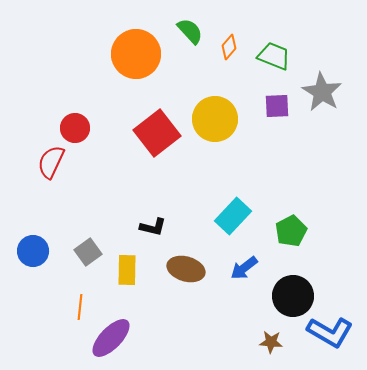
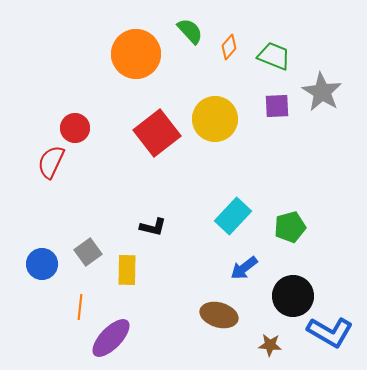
green pentagon: moved 1 px left, 4 px up; rotated 12 degrees clockwise
blue circle: moved 9 px right, 13 px down
brown ellipse: moved 33 px right, 46 px down
brown star: moved 1 px left, 3 px down
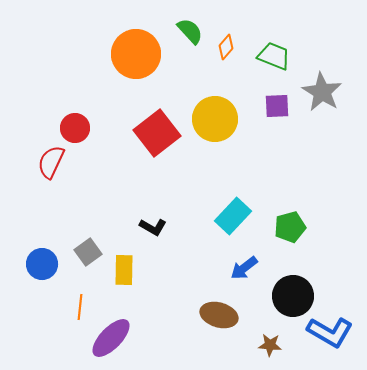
orange diamond: moved 3 px left
black L-shape: rotated 16 degrees clockwise
yellow rectangle: moved 3 px left
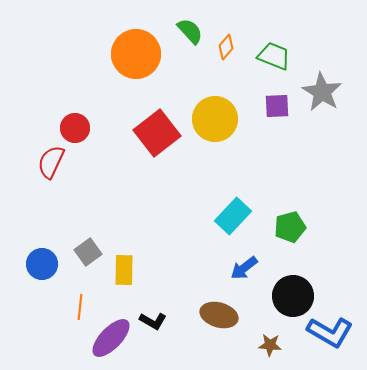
black L-shape: moved 94 px down
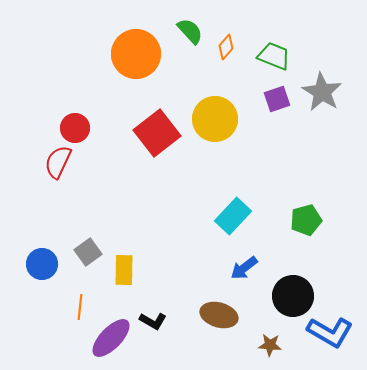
purple square: moved 7 px up; rotated 16 degrees counterclockwise
red semicircle: moved 7 px right
green pentagon: moved 16 px right, 7 px up
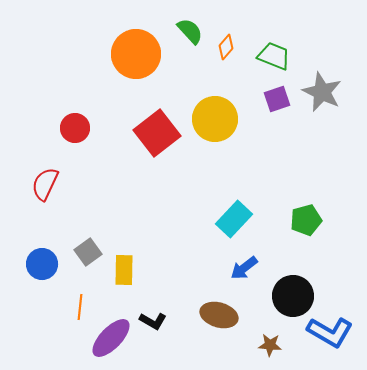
gray star: rotated 6 degrees counterclockwise
red semicircle: moved 13 px left, 22 px down
cyan rectangle: moved 1 px right, 3 px down
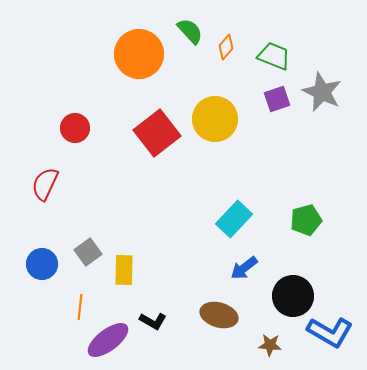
orange circle: moved 3 px right
purple ellipse: moved 3 px left, 2 px down; rotated 9 degrees clockwise
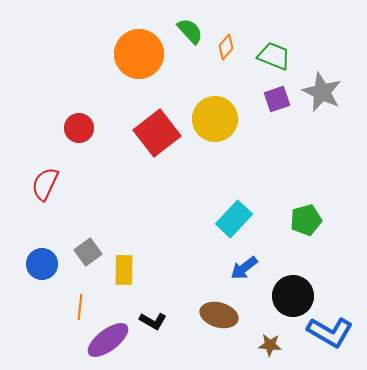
red circle: moved 4 px right
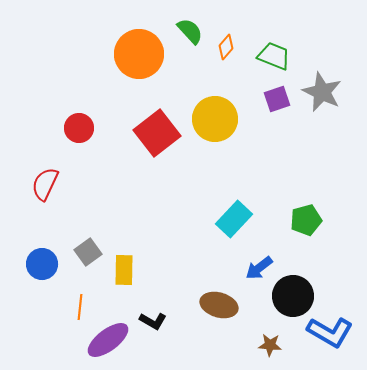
blue arrow: moved 15 px right
brown ellipse: moved 10 px up
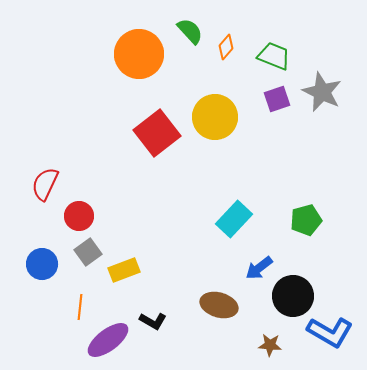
yellow circle: moved 2 px up
red circle: moved 88 px down
yellow rectangle: rotated 68 degrees clockwise
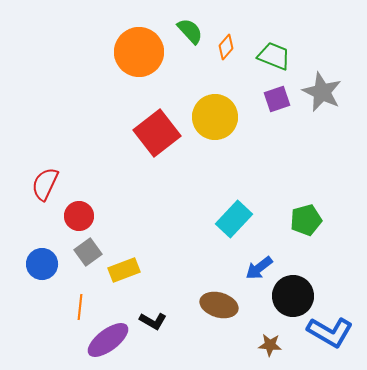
orange circle: moved 2 px up
